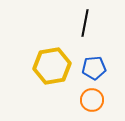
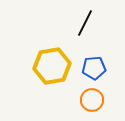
black line: rotated 16 degrees clockwise
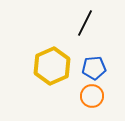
yellow hexagon: rotated 15 degrees counterclockwise
orange circle: moved 4 px up
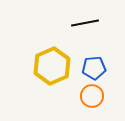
black line: rotated 52 degrees clockwise
